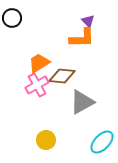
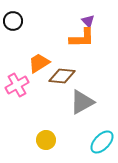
black circle: moved 1 px right, 3 px down
pink cross: moved 20 px left
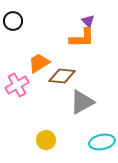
cyan ellipse: rotated 35 degrees clockwise
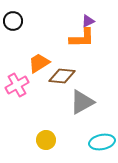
purple triangle: rotated 48 degrees clockwise
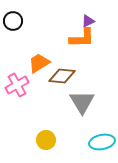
gray triangle: rotated 32 degrees counterclockwise
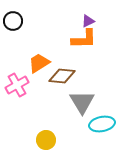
orange L-shape: moved 2 px right, 1 px down
cyan ellipse: moved 18 px up
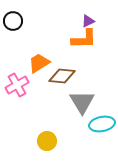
yellow circle: moved 1 px right, 1 px down
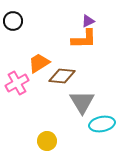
pink cross: moved 2 px up
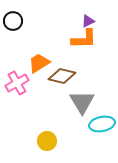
brown diamond: rotated 8 degrees clockwise
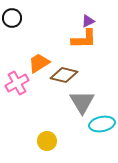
black circle: moved 1 px left, 3 px up
brown diamond: moved 2 px right, 1 px up
